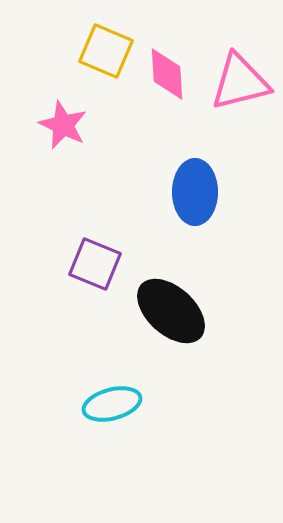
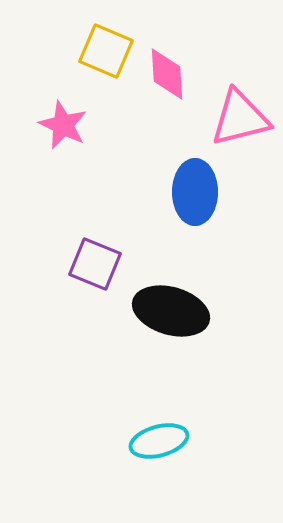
pink triangle: moved 36 px down
black ellipse: rotated 26 degrees counterclockwise
cyan ellipse: moved 47 px right, 37 px down
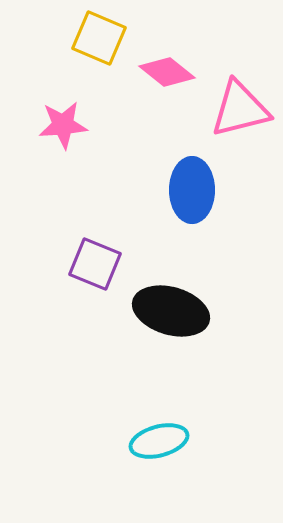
yellow square: moved 7 px left, 13 px up
pink diamond: moved 2 px up; rotated 48 degrees counterclockwise
pink triangle: moved 9 px up
pink star: rotated 30 degrees counterclockwise
blue ellipse: moved 3 px left, 2 px up
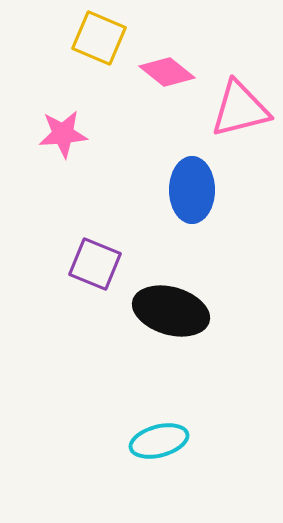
pink star: moved 9 px down
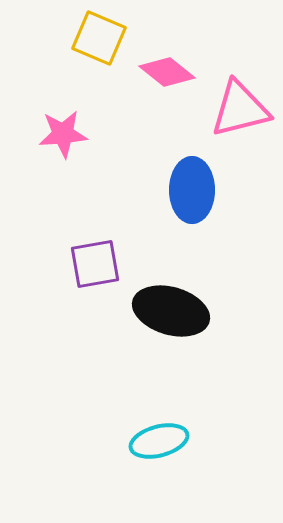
purple square: rotated 32 degrees counterclockwise
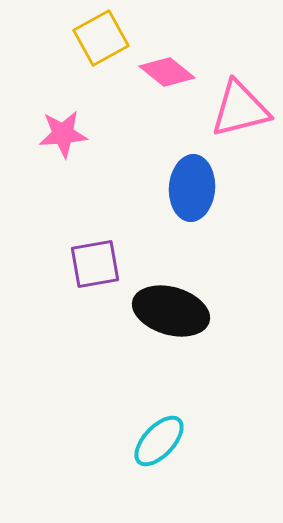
yellow square: moved 2 px right; rotated 38 degrees clockwise
blue ellipse: moved 2 px up; rotated 4 degrees clockwise
cyan ellipse: rotated 32 degrees counterclockwise
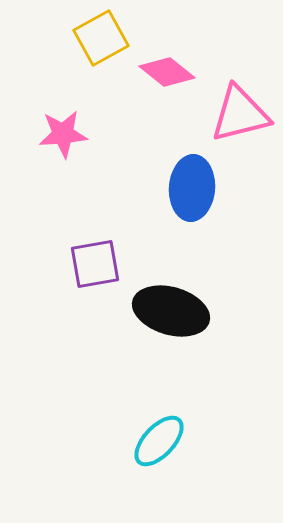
pink triangle: moved 5 px down
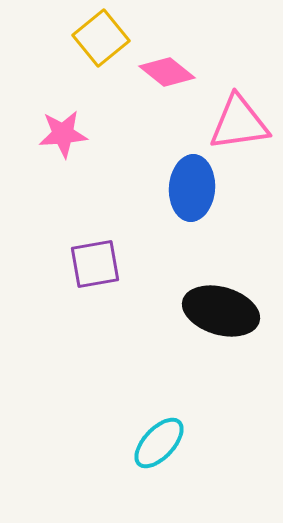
yellow square: rotated 10 degrees counterclockwise
pink triangle: moved 1 px left, 9 px down; rotated 6 degrees clockwise
black ellipse: moved 50 px right
cyan ellipse: moved 2 px down
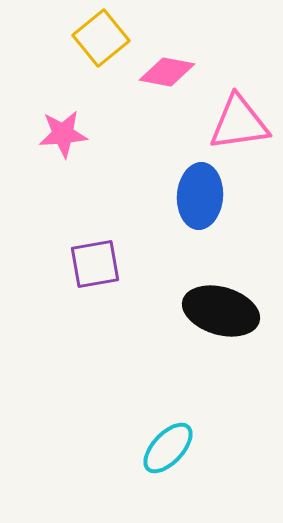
pink diamond: rotated 28 degrees counterclockwise
blue ellipse: moved 8 px right, 8 px down
cyan ellipse: moved 9 px right, 5 px down
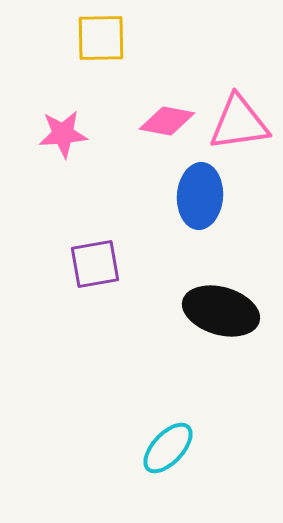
yellow square: rotated 38 degrees clockwise
pink diamond: moved 49 px down
